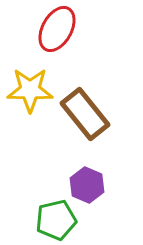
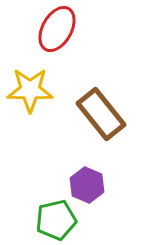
brown rectangle: moved 16 px right
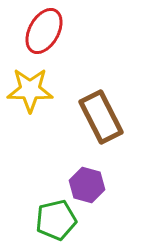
red ellipse: moved 13 px left, 2 px down
brown rectangle: moved 3 px down; rotated 12 degrees clockwise
purple hexagon: rotated 8 degrees counterclockwise
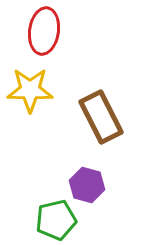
red ellipse: rotated 21 degrees counterclockwise
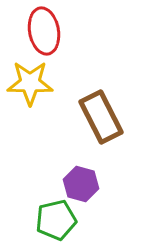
red ellipse: rotated 18 degrees counterclockwise
yellow star: moved 7 px up
purple hexagon: moved 6 px left, 1 px up
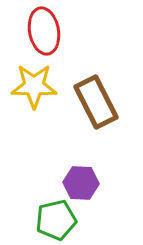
yellow star: moved 4 px right, 3 px down
brown rectangle: moved 5 px left, 15 px up
purple hexagon: moved 1 px up; rotated 12 degrees counterclockwise
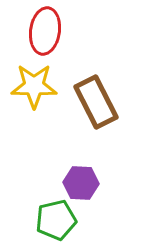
red ellipse: moved 1 px right; rotated 18 degrees clockwise
